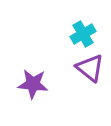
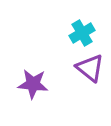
cyan cross: moved 1 px left, 1 px up
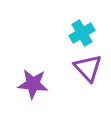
purple triangle: moved 2 px left; rotated 8 degrees clockwise
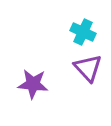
cyan cross: moved 1 px right, 1 px up; rotated 35 degrees counterclockwise
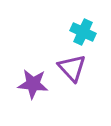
purple triangle: moved 16 px left
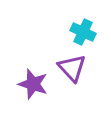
purple star: rotated 12 degrees clockwise
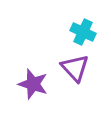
purple triangle: moved 3 px right
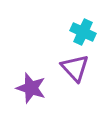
purple star: moved 2 px left, 4 px down
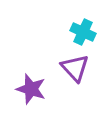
purple star: moved 1 px down
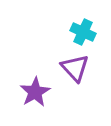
purple star: moved 4 px right, 3 px down; rotated 24 degrees clockwise
